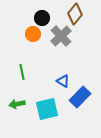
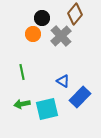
green arrow: moved 5 px right
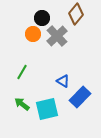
brown diamond: moved 1 px right
gray cross: moved 4 px left
green line: rotated 42 degrees clockwise
green arrow: rotated 49 degrees clockwise
